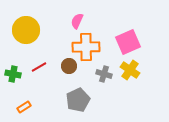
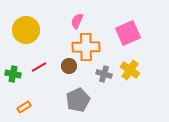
pink square: moved 9 px up
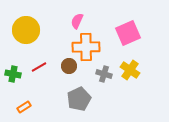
gray pentagon: moved 1 px right, 1 px up
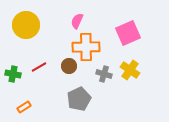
yellow circle: moved 5 px up
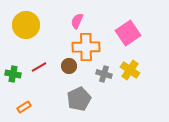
pink square: rotated 10 degrees counterclockwise
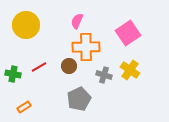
gray cross: moved 1 px down
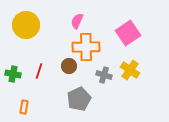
red line: moved 4 px down; rotated 42 degrees counterclockwise
orange rectangle: rotated 48 degrees counterclockwise
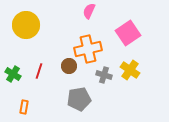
pink semicircle: moved 12 px right, 10 px up
orange cross: moved 2 px right, 2 px down; rotated 12 degrees counterclockwise
green cross: rotated 21 degrees clockwise
gray pentagon: rotated 15 degrees clockwise
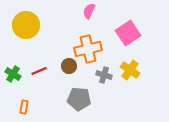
red line: rotated 49 degrees clockwise
gray pentagon: rotated 15 degrees clockwise
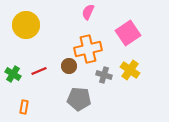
pink semicircle: moved 1 px left, 1 px down
